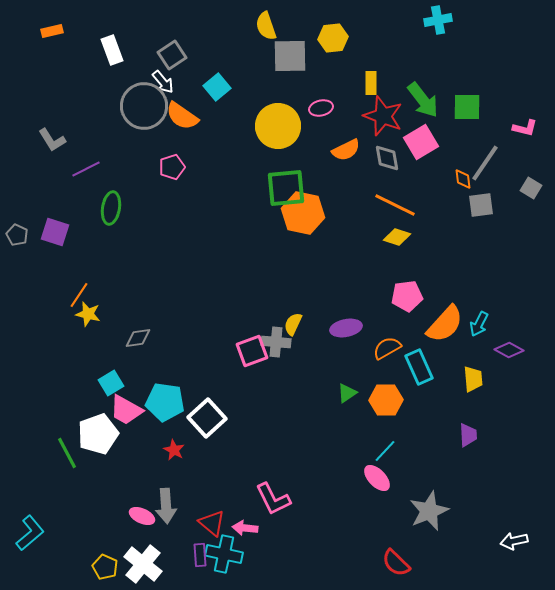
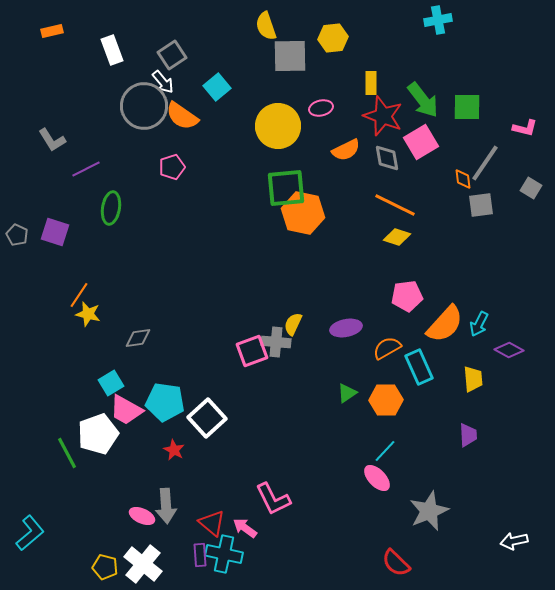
pink arrow at (245, 528): rotated 30 degrees clockwise
yellow pentagon at (105, 567): rotated 10 degrees counterclockwise
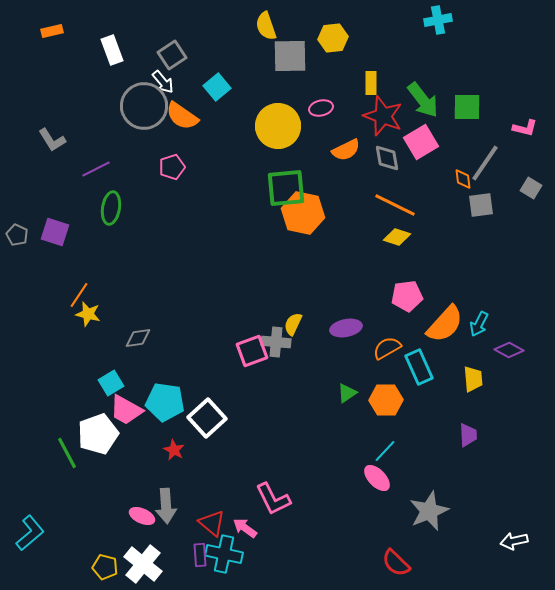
purple line at (86, 169): moved 10 px right
